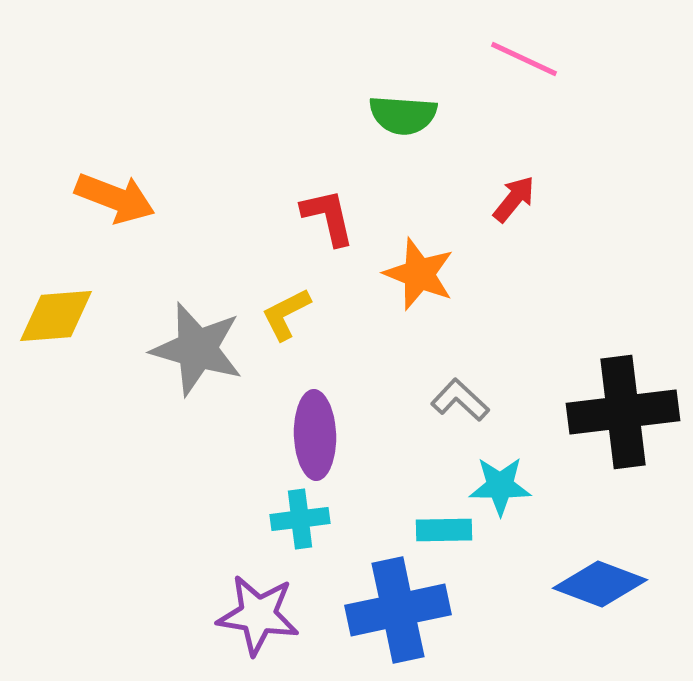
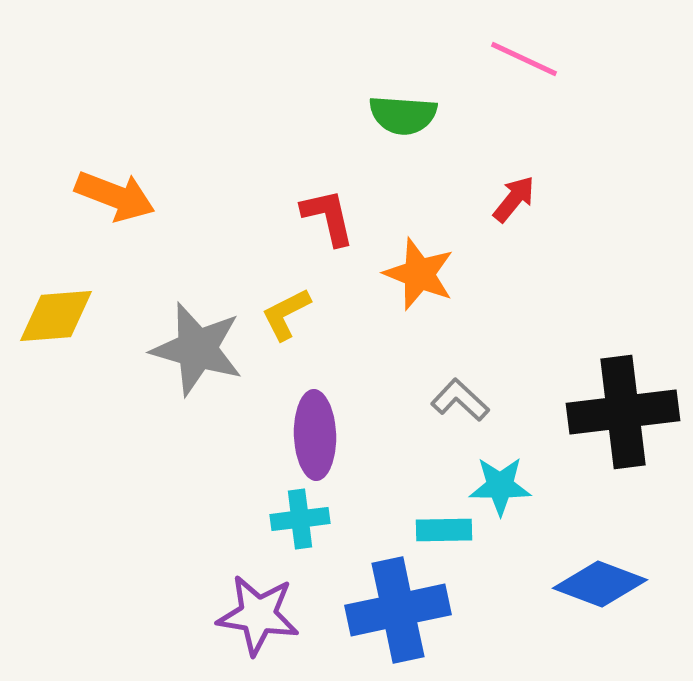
orange arrow: moved 2 px up
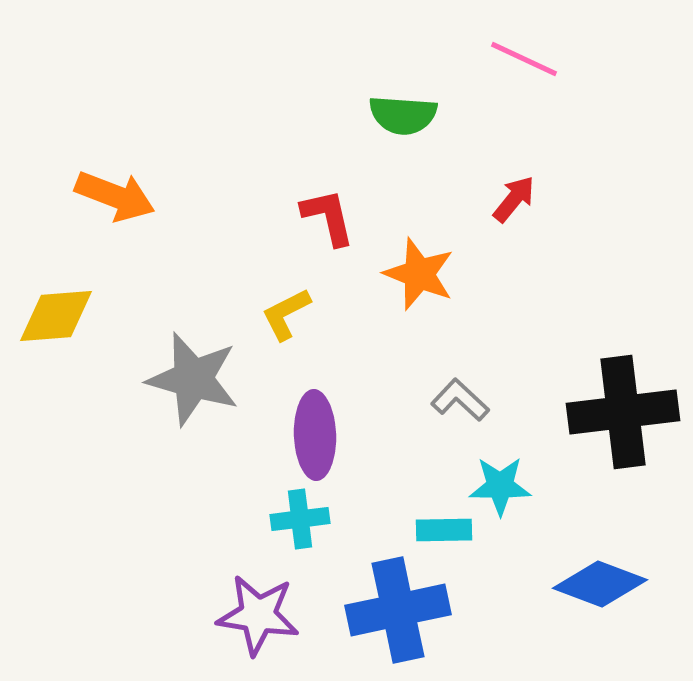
gray star: moved 4 px left, 30 px down
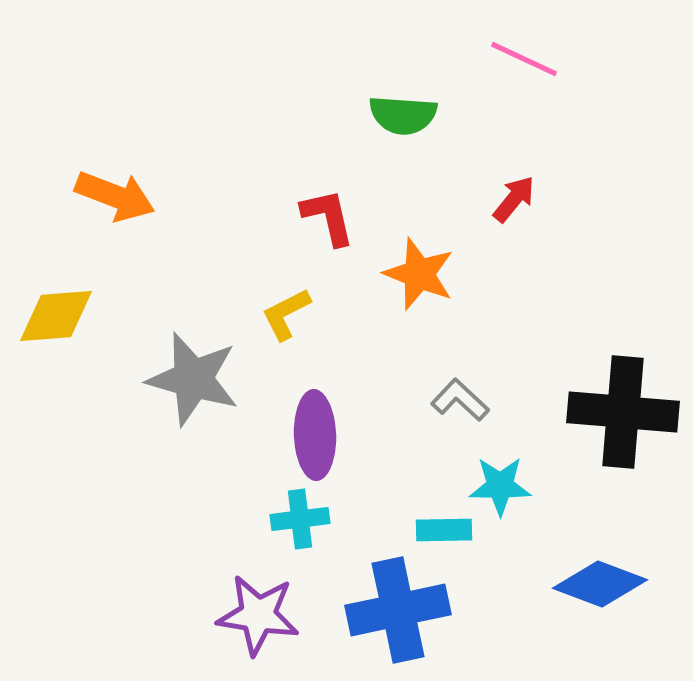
black cross: rotated 12 degrees clockwise
